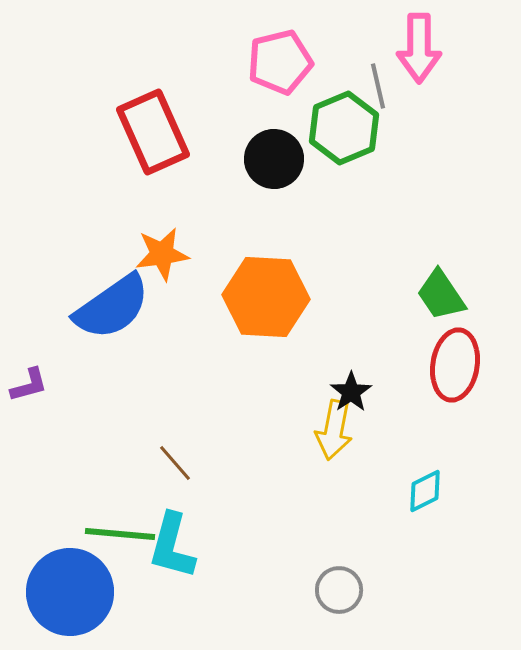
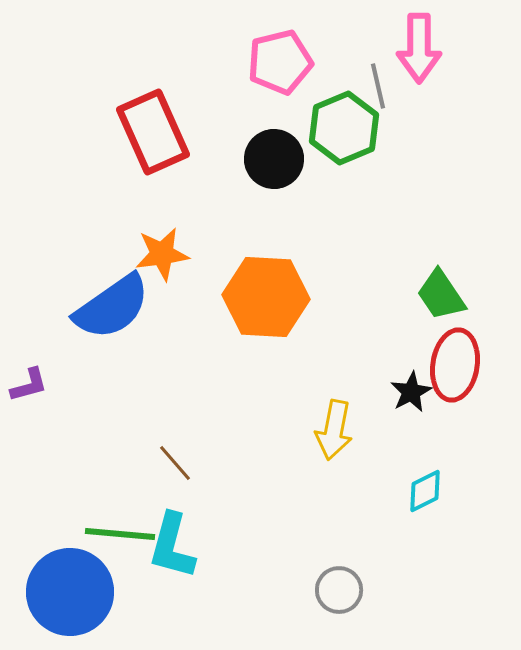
black star: moved 60 px right; rotated 6 degrees clockwise
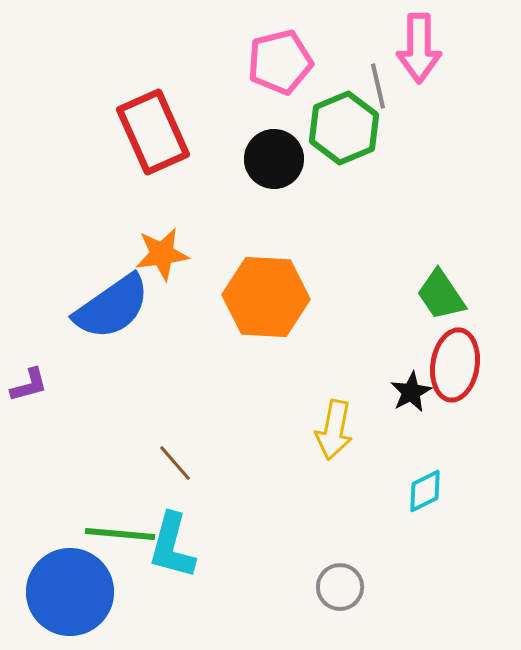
gray circle: moved 1 px right, 3 px up
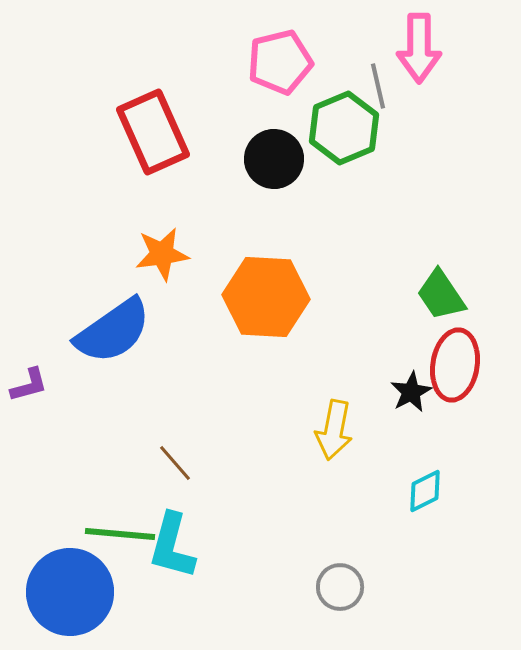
blue semicircle: moved 1 px right, 24 px down
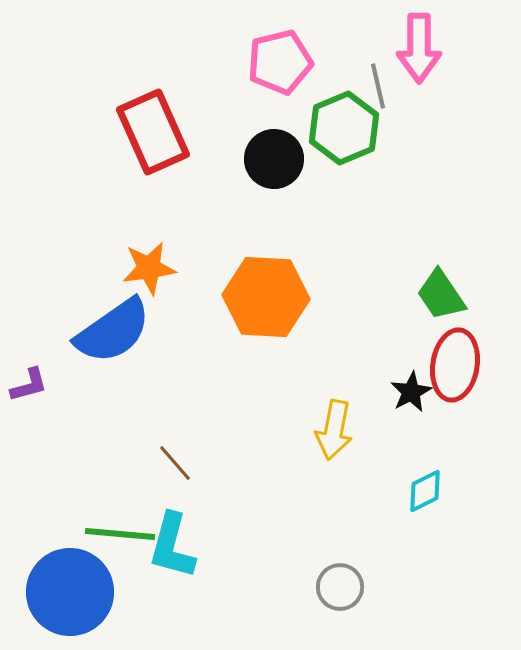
orange star: moved 13 px left, 14 px down
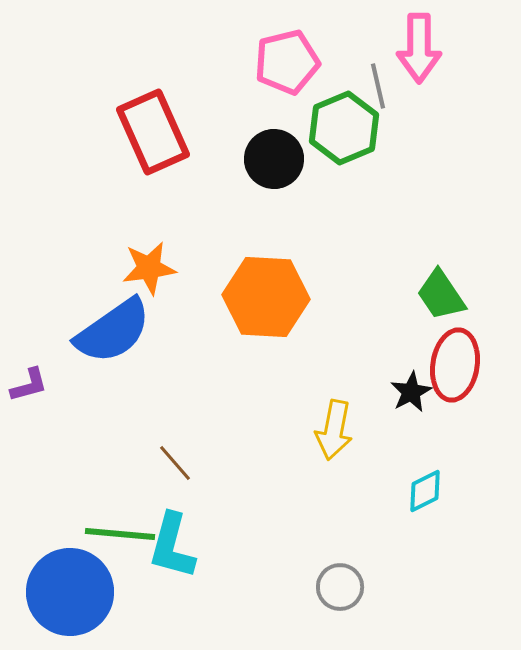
pink pentagon: moved 7 px right
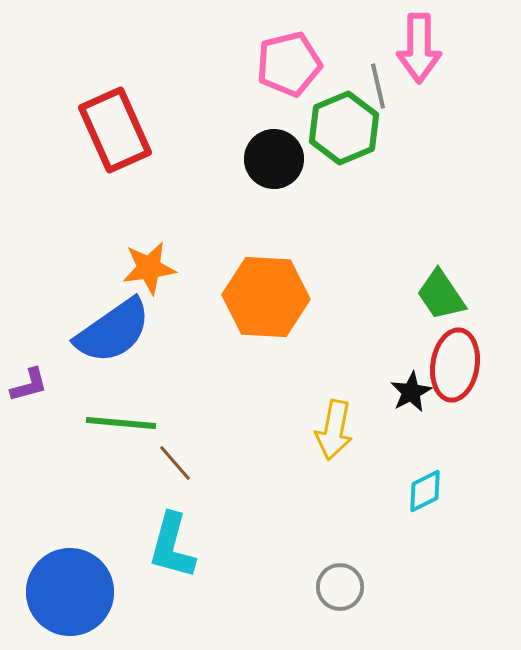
pink pentagon: moved 2 px right, 2 px down
red rectangle: moved 38 px left, 2 px up
green line: moved 1 px right, 111 px up
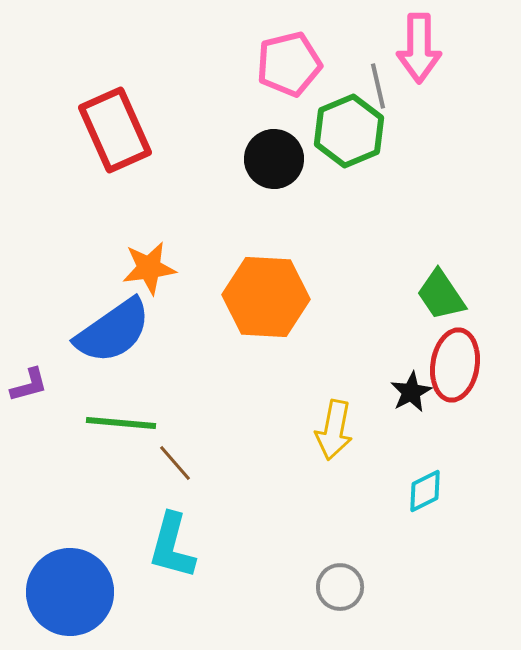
green hexagon: moved 5 px right, 3 px down
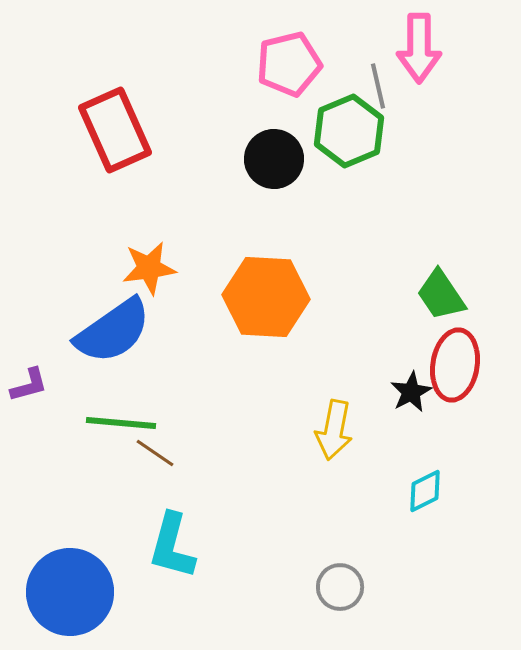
brown line: moved 20 px left, 10 px up; rotated 15 degrees counterclockwise
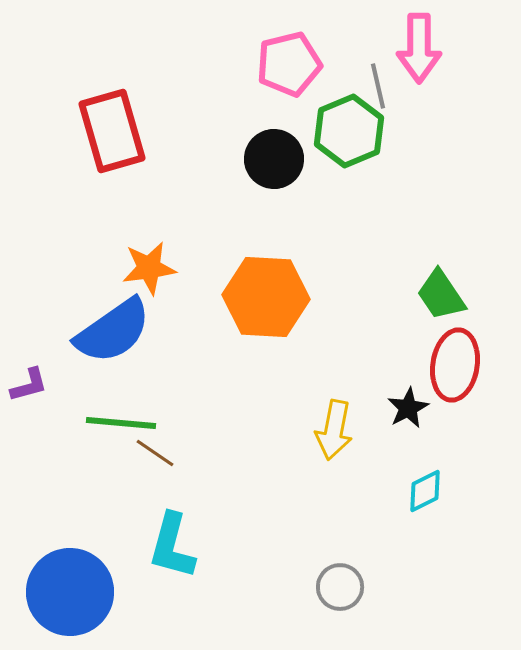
red rectangle: moved 3 px left, 1 px down; rotated 8 degrees clockwise
black star: moved 3 px left, 16 px down
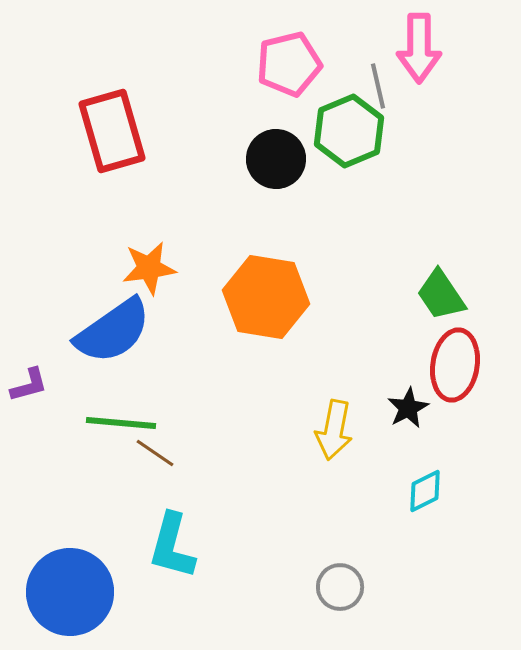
black circle: moved 2 px right
orange hexagon: rotated 6 degrees clockwise
